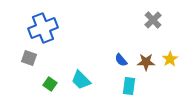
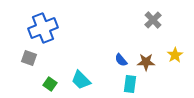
yellow star: moved 5 px right, 4 px up
cyan rectangle: moved 1 px right, 2 px up
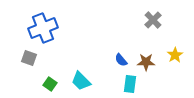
cyan trapezoid: moved 1 px down
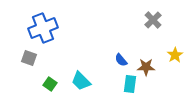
brown star: moved 5 px down
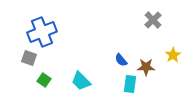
blue cross: moved 1 px left, 4 px down
yellow star: moved 2 px left
green square: moved 6 px left, 4 px up
